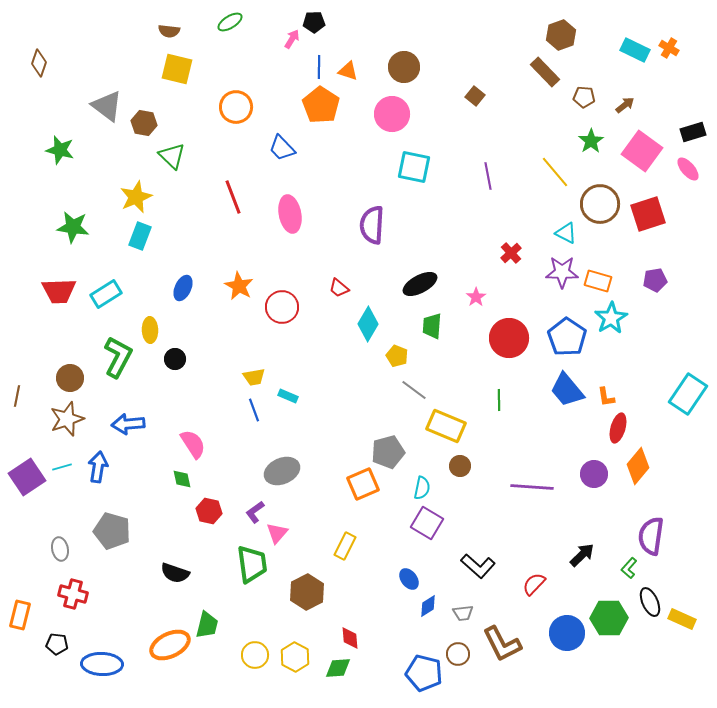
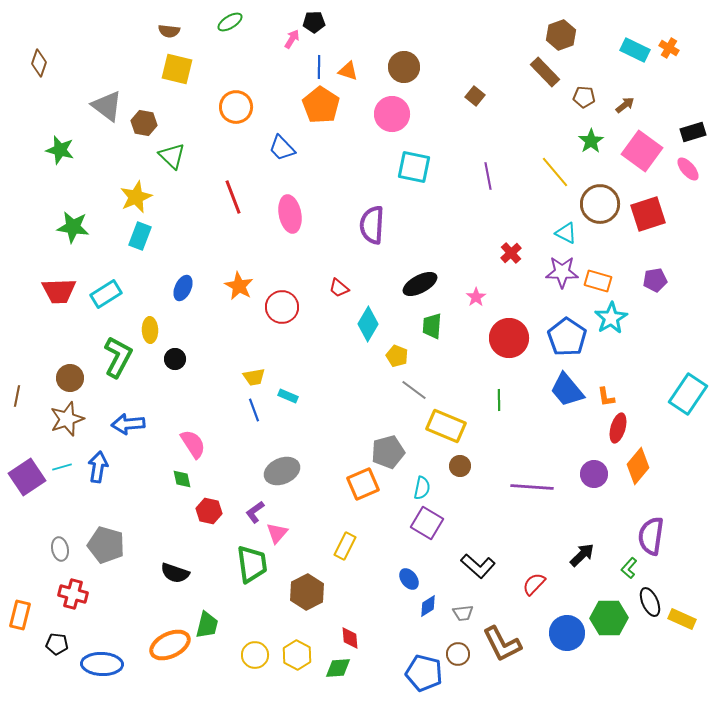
gray pentagon at (112, 531): moved 6 px left, 14 px down
yellow hexagon at (295, 657): moved 2 px right, 2 px up
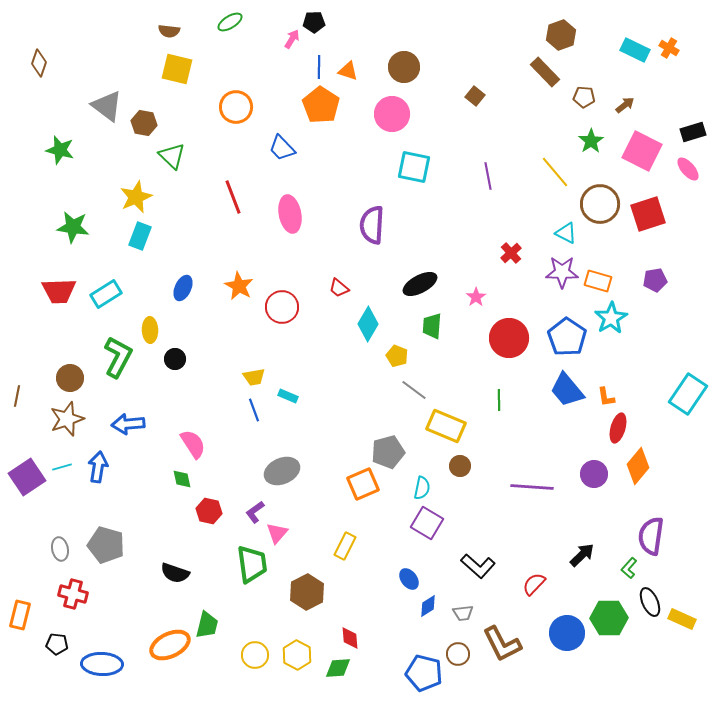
pink square at (642, 151): rotated 9 degrees counterclockwise
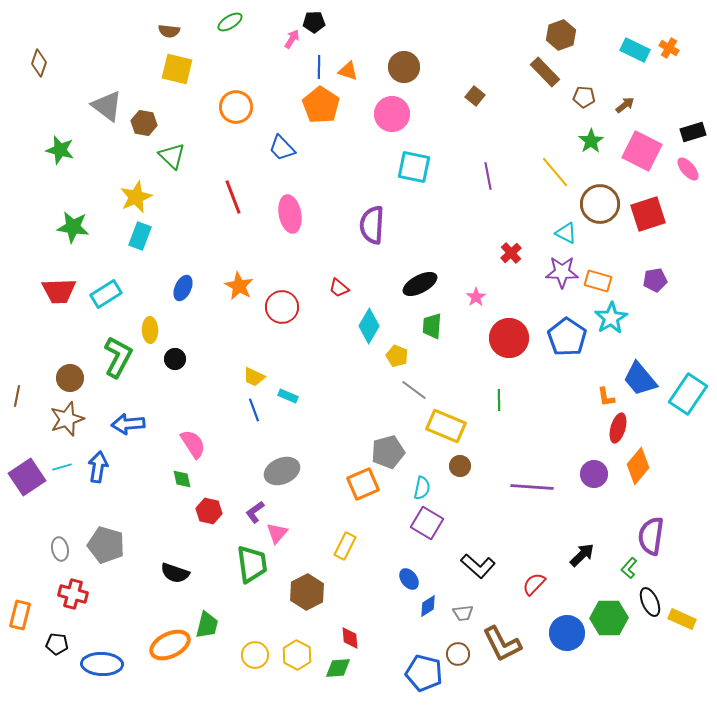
cyan diamond at (368, 324): moved 1 px right, 2 px down
yellow trapezoid at (254, 377): rotated 35 degrees clockwise
blue trapezoid at (567, 390): moved 73 px right, 11 px up
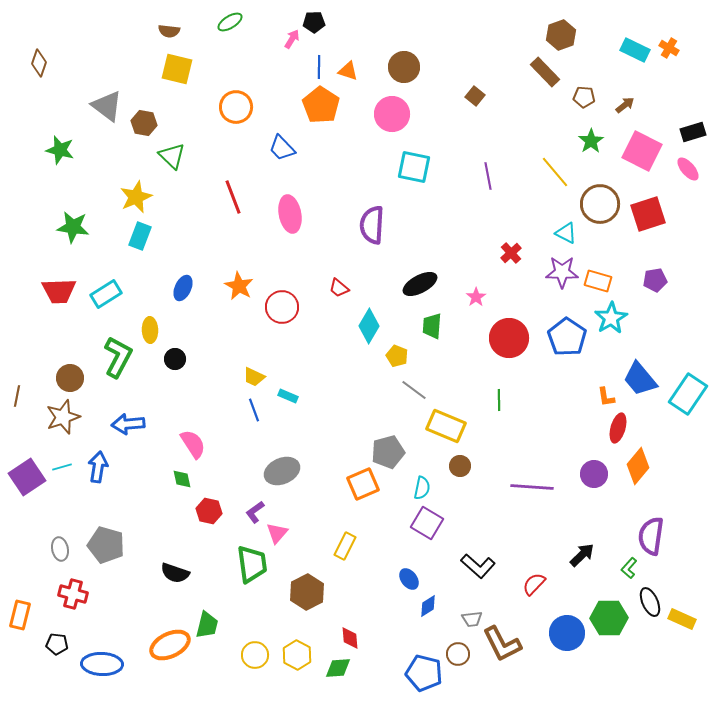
brown star at (67, 419): moved 4 px left, 2 px up
gray trapezoid at (463, 613): moved 9 px right, 6 px down
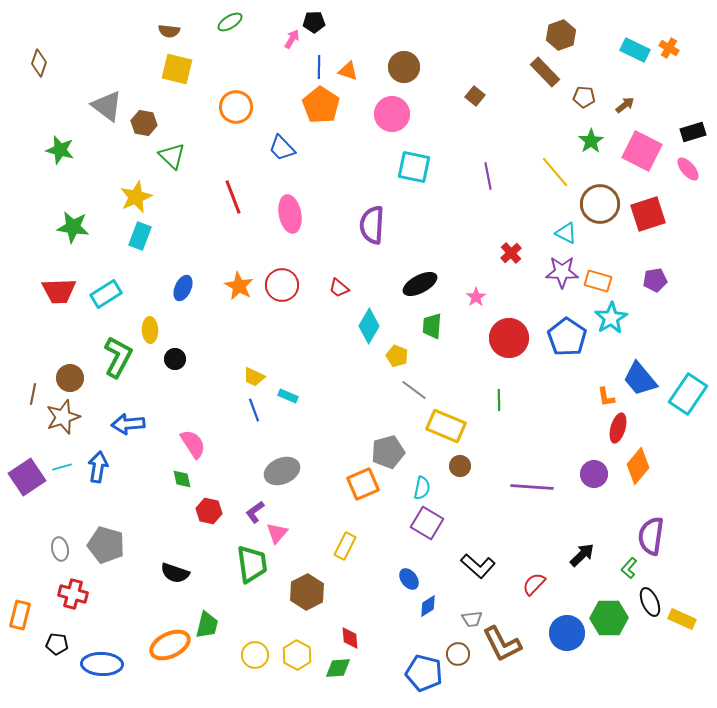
red circle at (282, 307): moved 22 px up
brown line at (17, 396): moved 16 px right, 2 px up
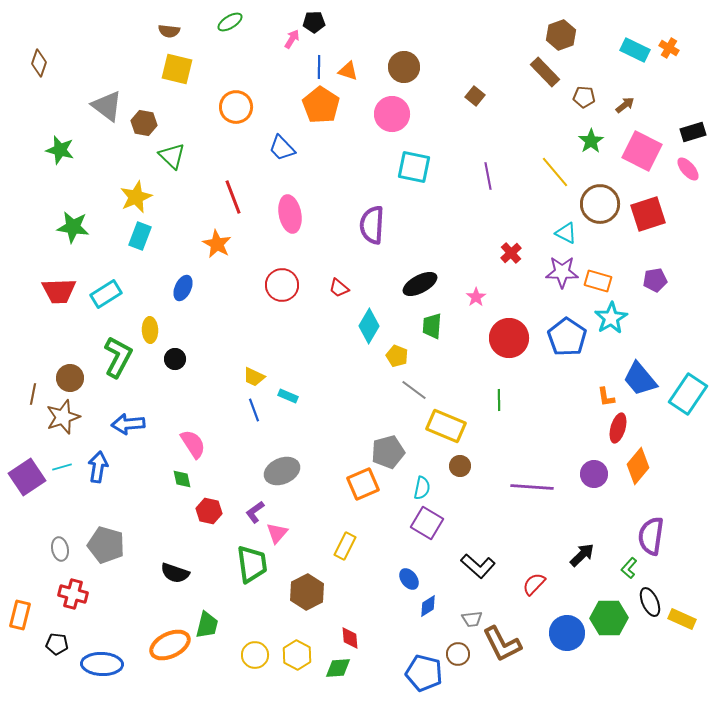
orange star at (239, 286): moved 22 px left, 42 px up
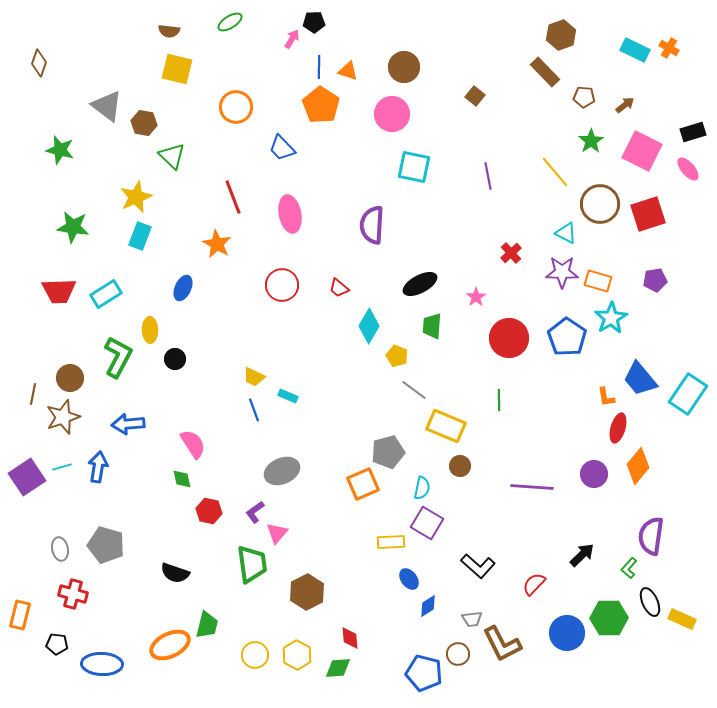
yellow rectangle at (345, 546): moved 46 px right, 4 px up; rotated 60 degrees clockwise
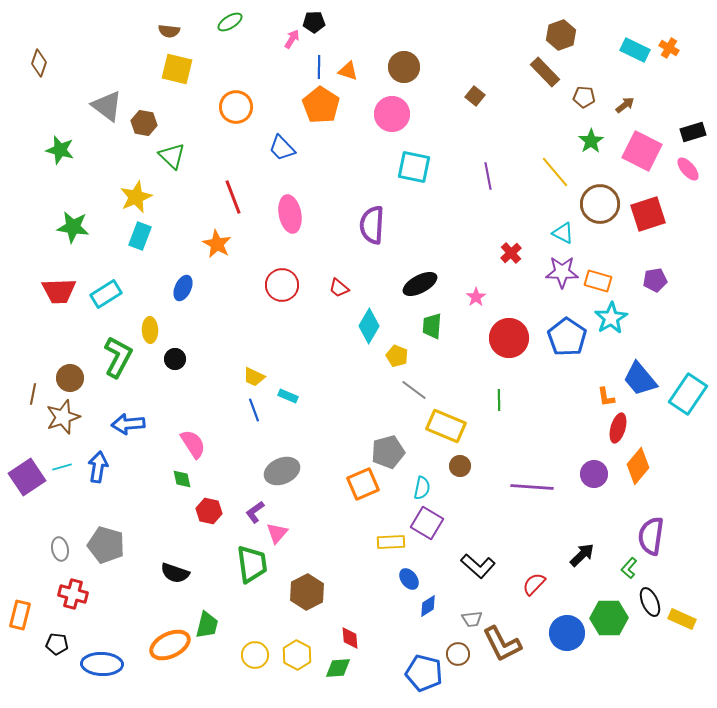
cyan triangle at (566, 233): moved 3 px left
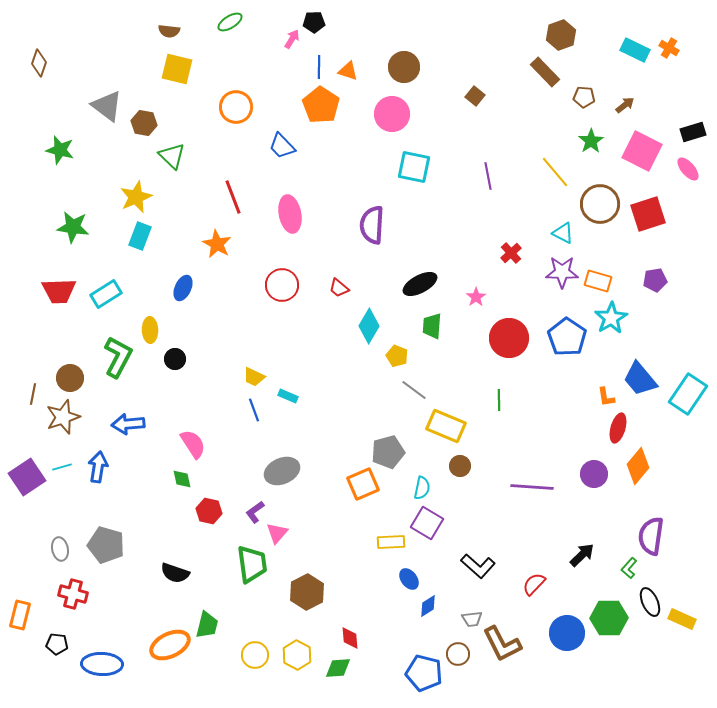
blue trapezoid at (282, 148): moved 2 px up
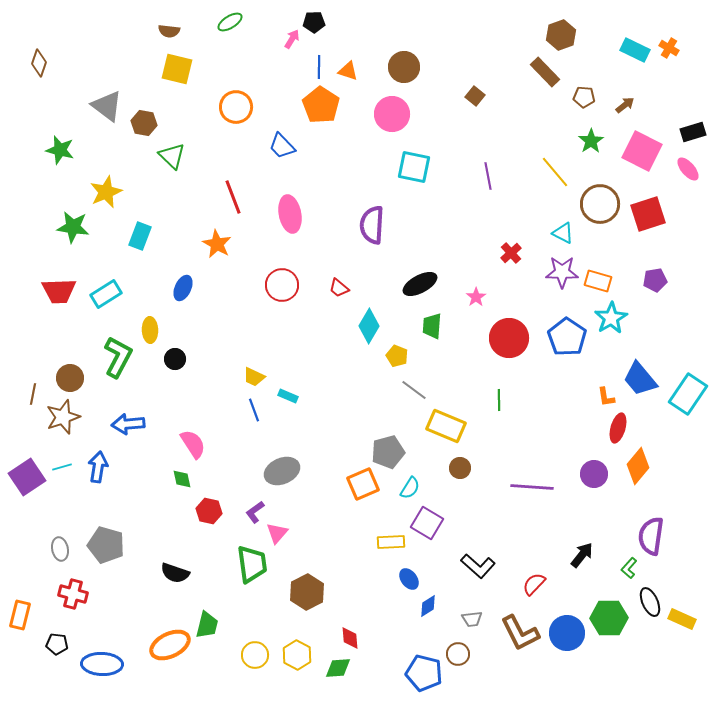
yellow star at (136, 197): moved 30 px left, 5 px up
brown circle at (460, 466): moved 2 px down
cyan semicircle at (422, 488): moved 12 px left; rotated 20 degrees clockwise
black arrow at (582, 555): rotated 8 degrees counterclockwise
brown L-shape at (502, 644): moved 18 px right, 11 px up
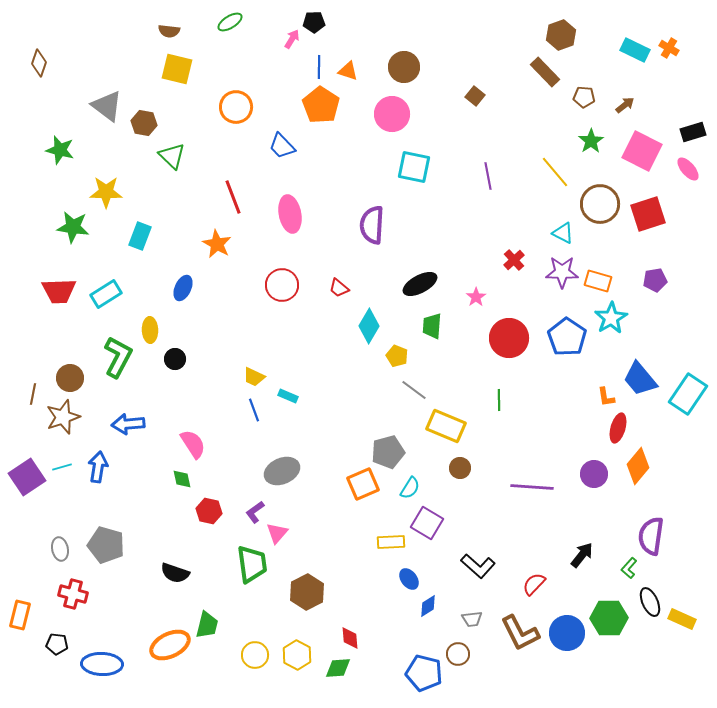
yellow star at (106, 192): rotated 24 degrees clockwise
red cross at (511, 253): moved 3 px right, 7 px down
